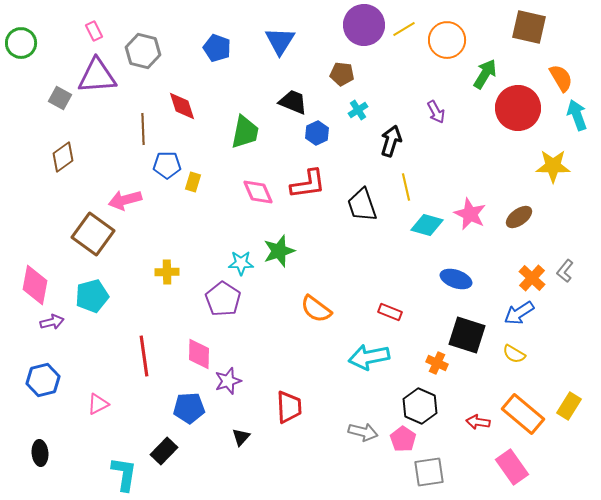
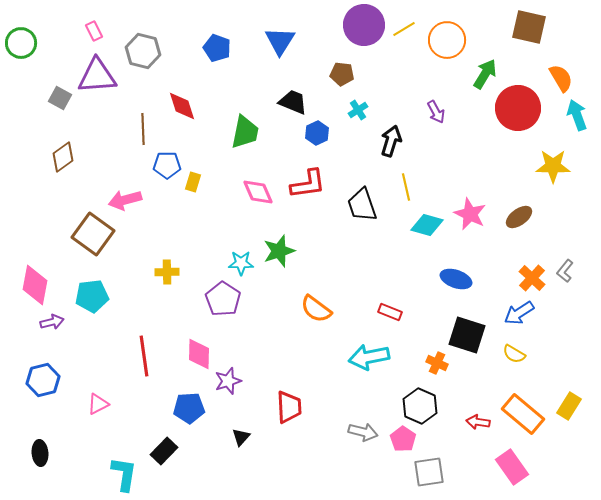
cyan pentagon at (92, 296): rotated 8 degrees clockwise
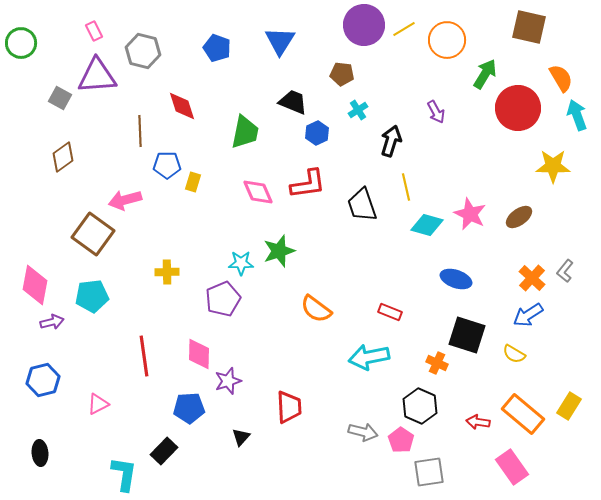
brown line at (143, 129): moved 3 px left, 2 px down
purple pentagon at (223, 299): rotated 16 degrees clockwise
blue arrow at (519, 313): moved 9 px right, 2 px down
pink pentagon at (403, 439): moved 2 px left, 1 px down
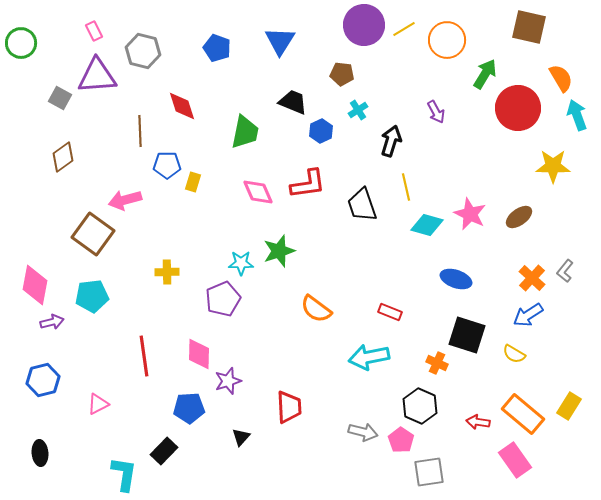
blue hexagon at (317, 133): moved 4 px right, 2 px up
pink rectangle at (512, 467): moved 3 px right, 7 px up
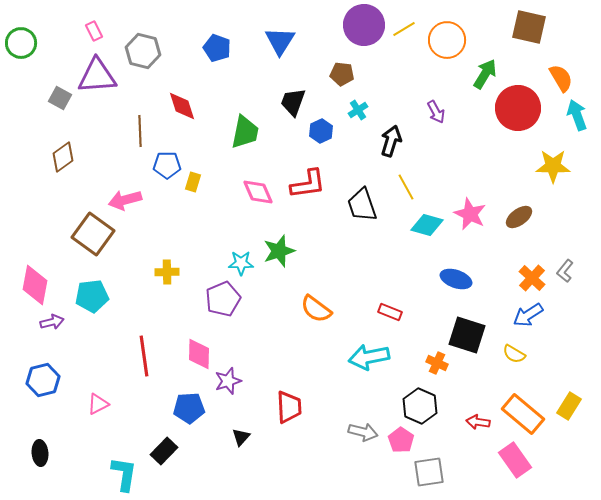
black trapezoid at (293, 102): rotated 92 degrees counterclockwise
yellow line at (406, 187): rotated 16 degrees counterclockwise
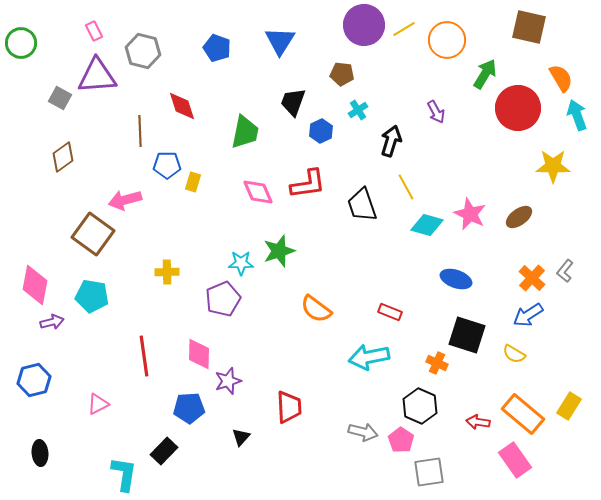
cyan pentagon at (92, 296): rotated 16 degrees clockwise
blue hexagon at (43, 380): moved 9 px left
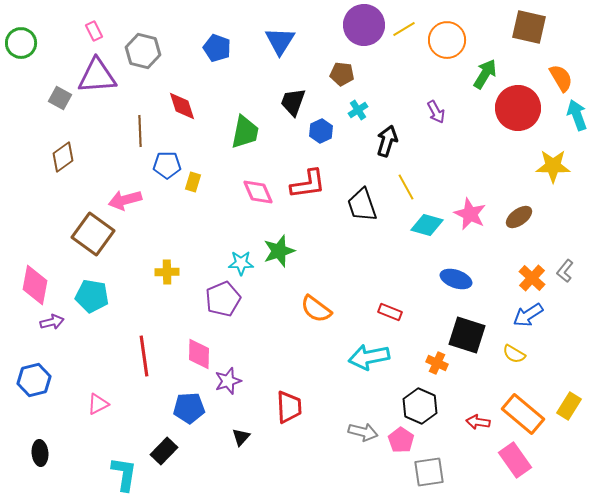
black arrow at (391, 141): moved 4 px left
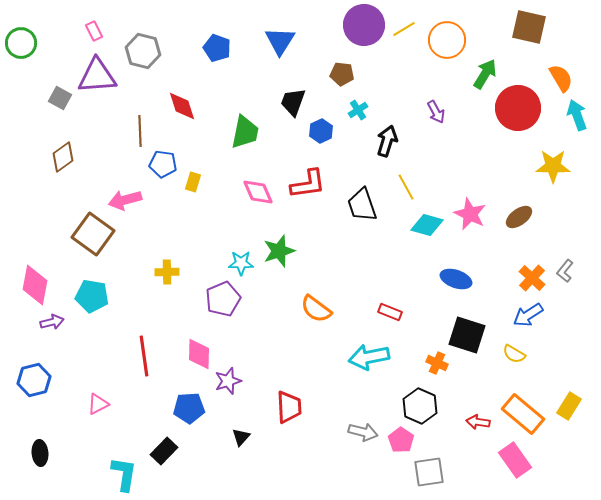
blue pentagon at (167, 165): moved 4 px left, 1 px up; rotated 8 degrees clockwise
